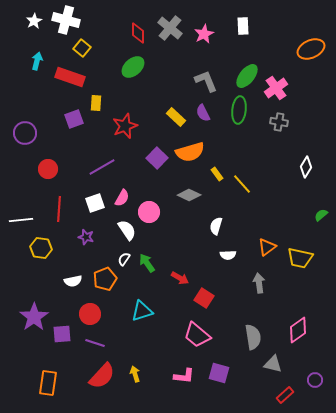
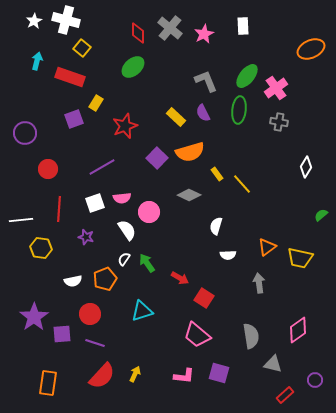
yellow rectangle at (96, 103): rotated 28 degrees clockwise
pink semicircle at (122, 198): rotated 54 degrees clockwise
gray semicircle at (253, 337): moved 2 px left, 1 px up
yellow arrow at (135, 374): rotated 42 degrees clockwise
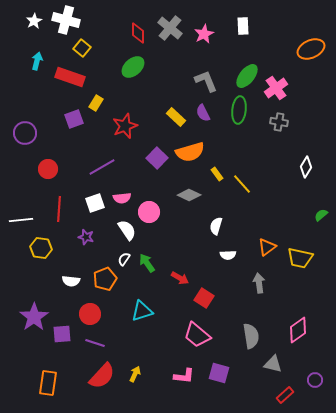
white semicircle at (73, 281): moved 2 px left; rotated 18 degrees clockwise
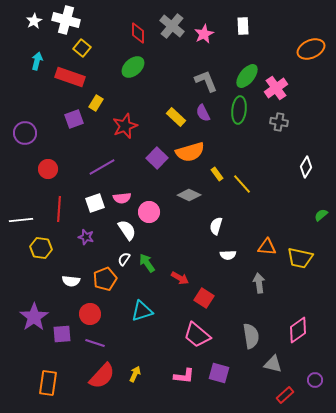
gray cross at (170, 28): moved 2 px right, 2 px up
orange triangle at (267, 247): rotated 42 degrees clockwise
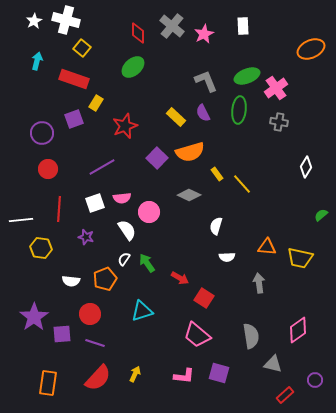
green ellipse at (247, 76): rotated 30 degrees clockwise
red rectangle at (70, 77): moved 4 px right, 2 px down
purple circle at (25, 133): moved 17 px right
white semicircle at (228, 255): moved 1 px left, 2 px down
red semicircle at (102, 376): moved 4 px left, 2 px down
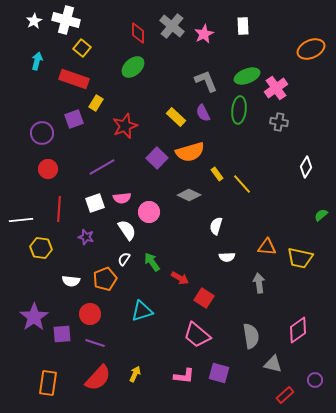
green arrow at (147, 263): moved 5 px right, 1 px up
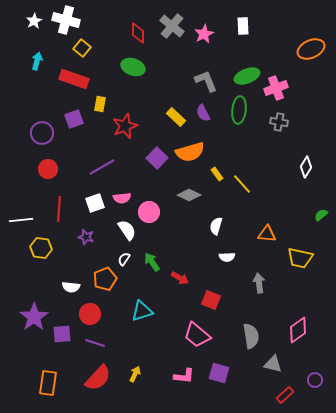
green ellipse at (133, 67): rotated 60 degrees clockwise
pink cross at (276, 88): rotated 15 degrees clockwise
yellow rectangle at (96, 103): moved 4 px right, 1 px down; rotated 21 degrees counterclockwise
orange triangle at (267, 247): moved 13 px up
white semicircle at (71, 281): moved 6 px down
red square at (204, 298): moved 7 px right, 2 px down; rotated 12 degrees counterclockwise
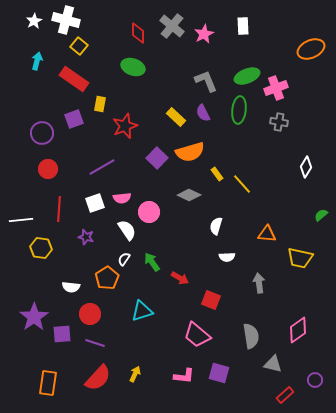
yellow square at (82, 48): moved 3 px left, 2 px up
red rectangle at (74, 79): rotated 16 degrees clockwise
orange pentagon at (105, 279): moved 2 px right, 1 px up; rotated 10 degrees counterclockwise
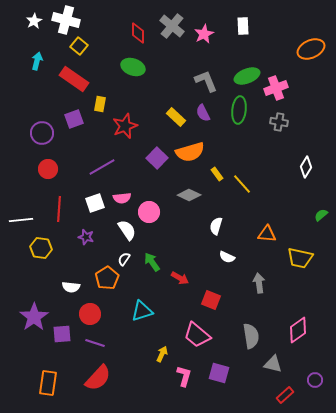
white semicircle at (227, 257): rotated 28 degrees clockwise
yellow arrow at (135, 374): moved 27 px right, 20 px up
pink L-shape at (184, 376): rotated 80 degrees counterclockwise
